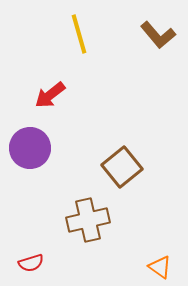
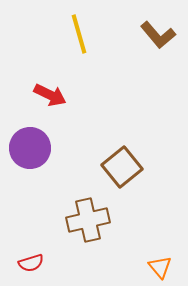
red arrow: rotated 116 degrees counterclockwise
orange triangle: rotated 15 degrees clockwise
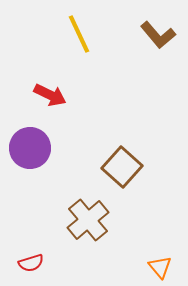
yellow line: rotated 9 degrees counterclockwise
brown square: rotated 9 degrees counterclockwise
brown cross: rotated 27 degrees counterclockwise
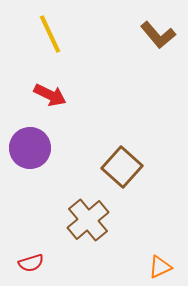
yellow line: moved 29 px left
orange triangle: rotated 45 degrees clockwise
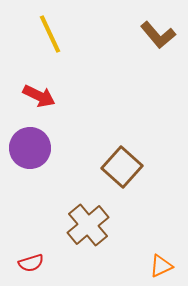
red arrow: moved 11 px left, 1 px down
brown cross: moved 5 px down
orange triangle: moved 1 px right, 1 px up
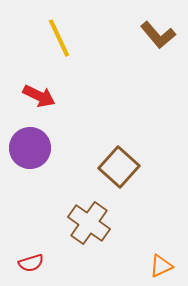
yellow line: moved 9 px right, 4 px down
brown square: moved 3 px left
brown cross: moved 1 px right, 2 px up; rotated 15 degrees counterclockwise
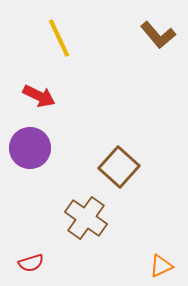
brown cross: moved 3 px left, 5 px up
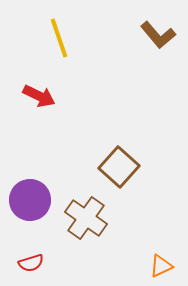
yellow line: rotated 6 degrees clockwise
purple circle: moved 52 px down
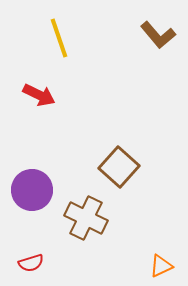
red arrow: moved 1 px up
purple circle: moved 2 px right, 10 px up
brown cross: rotated 9 degrees counterclockwise
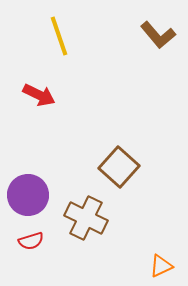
yellow line: moved 2 px up
purple circle: moved 4 px left, 5 px down
red semicircle: moved 22 px up
